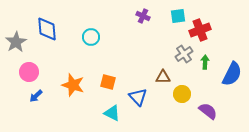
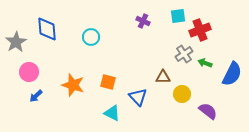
purple cross: moved 5 px down
green arrow: moved 1 px down; rotated 72 degrees counterclockwise
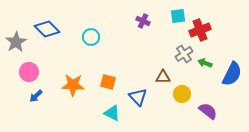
blue diamond: rotated 40 degrees counterclockwise
orange star: rotated 15 degrees counterclockwise
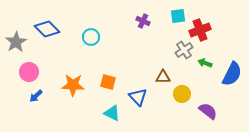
gray cross: moved 4 px up
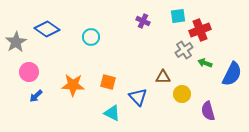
blue diamond: rotated 10 degrees counterclockwise
purple semicircle: rotated 144 degrees counterclockwise
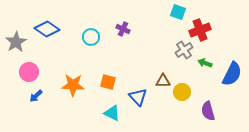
cyan square: moved 4 px up; rotated 28 degrees clockwise
purple cross: moved 20 px left, 8 px down
brown triangle: moved 4 px down
yellow circle: moved 2 px up
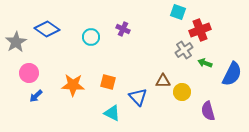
pink circle: moved 1 px down
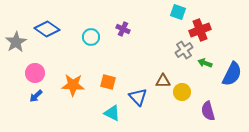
pink circle: moved 6 px right
